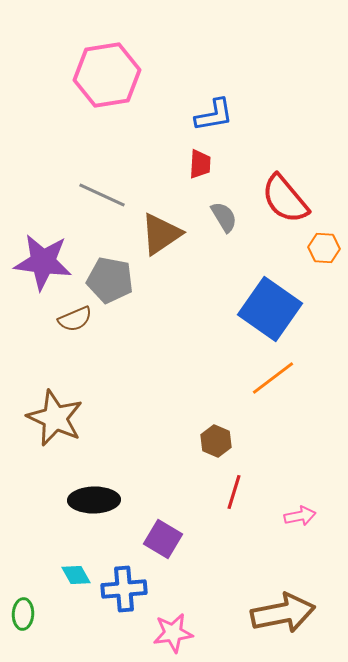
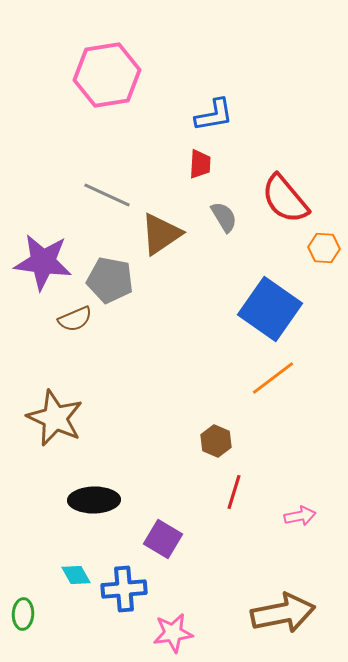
gray line: moved 5 px right
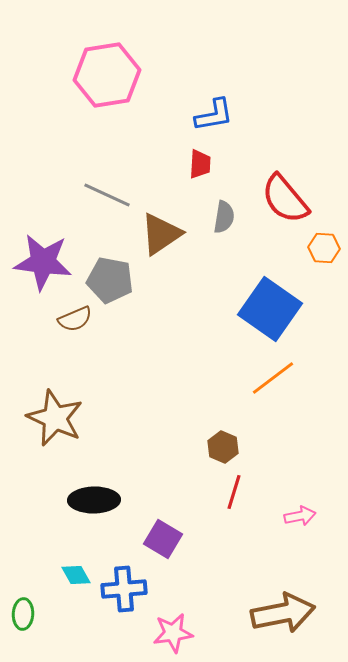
gray semicircle: rotated 40 degrees clockwise
brown hexagon: moved 7 px right, 6 px down
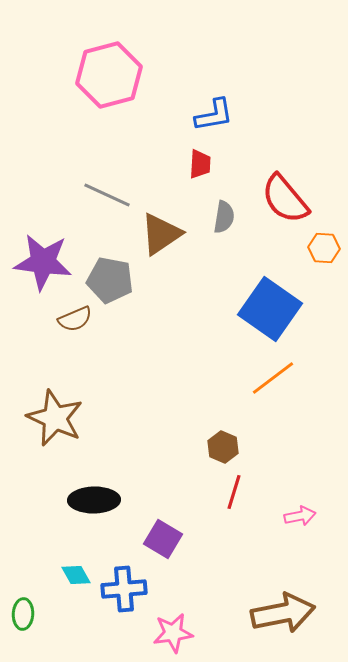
pink hexagon: moved 2 px right; rotated 6 degrees counterclockwise
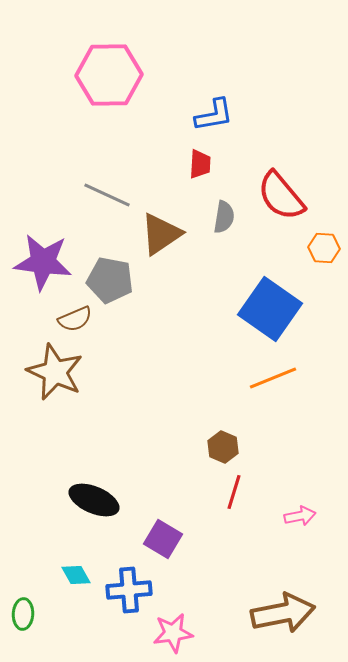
pink hexagon: rotated 14 degrees clockwise
red semicircle: moved 4 px left, 3 px up
orange line: rotated 15 degrees clockwise
brown star: moved 46 px up
black ellipse: rotated 24 degrees clockwise
blue cross: moved 5 px right, 1 px down
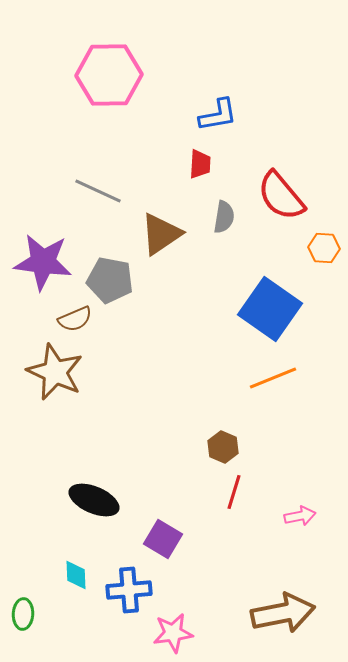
blue L-shape: moved 4 px right
gray line: moved 9 px left, 4 px up
cyan diamond: rotated 28 degrees clockwise
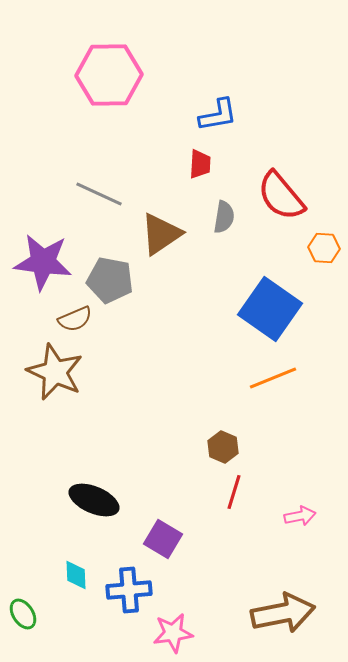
gray line: moved 1 px right, 3 px down
green ellipse: rotated 36 degrees counterclockwise
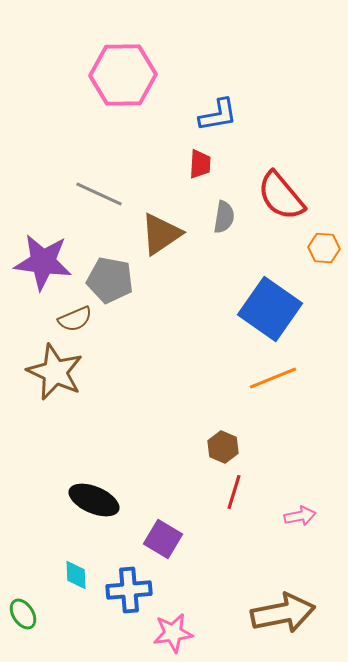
pink hexagon: moved 14 px right
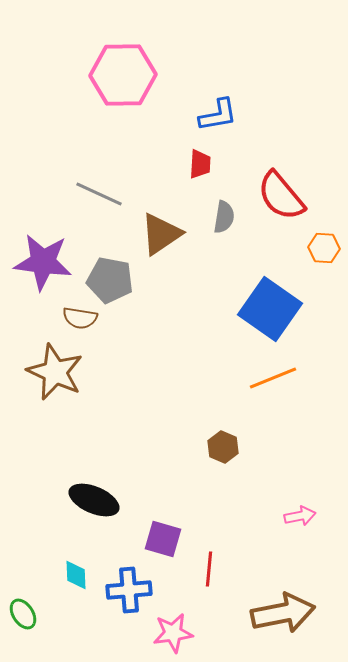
brown semicircle: moved 5 px right, 1 px up; rotated 32 degrees clockwise
red line: moved 25 px left, 77 px down; rotated 12 degrees counterclockwise
purple square: rotated 15 degrees counterclockwise
